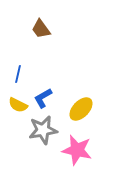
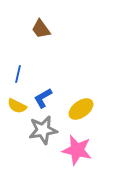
yellow semicircle: moved 1 px left, 1 px down
yellow ellipse: rotated 10 degrees clockwise
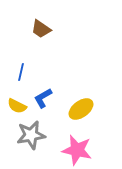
brown trapezoid: rotated 20 degrees counterclockwise
blue line: moved 3 px right, 2 px up
gray star: moved 12 px left, 5 px down
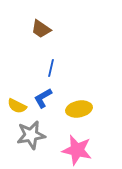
blue line: moved 30 px right, 4 px up
yellow ellipse: moved 2 px left; rotated 25 degrees clockwise
